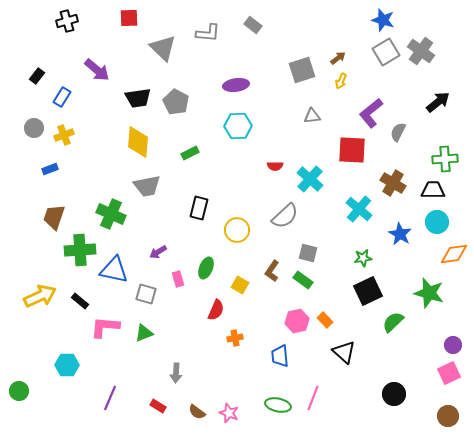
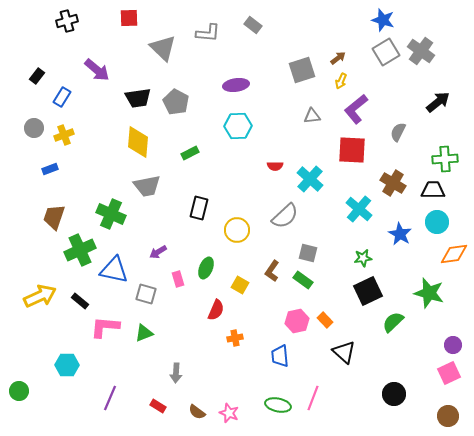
purple L-shape at (371, 113): moved 15 px left, 4 px up
green cross at (80, 250): rotated 20 degrees counterclockwise
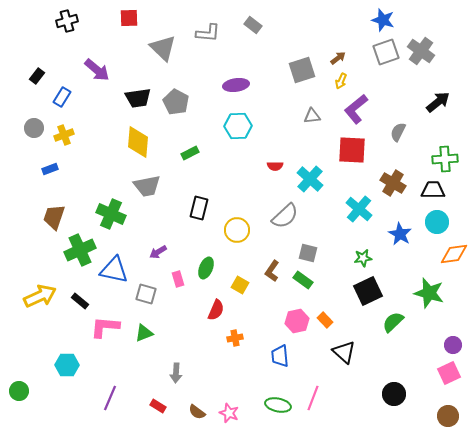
gray square at (386, 52): rotated 12 degrees clockwise
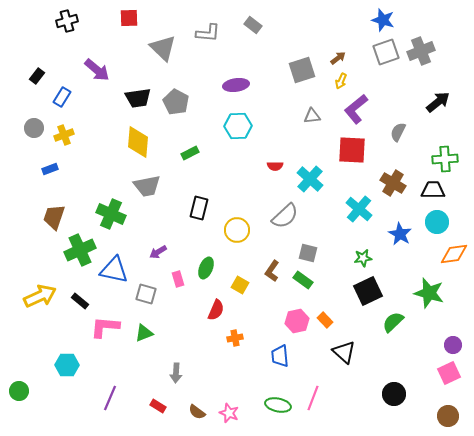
gray cross at (421, 51): rotated 32 degrees clockwise
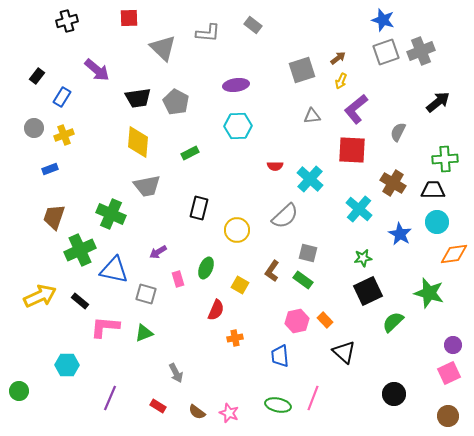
gray arrow at (176, 373): rotated 30 degrees counterclockwise
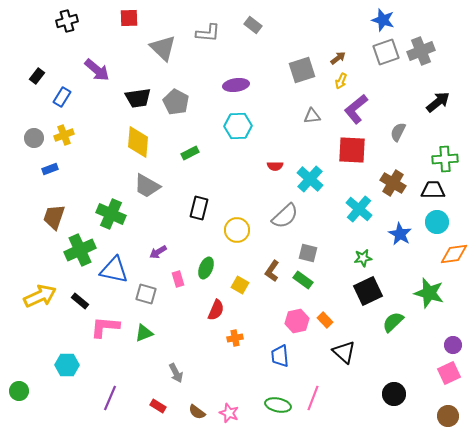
gray circle at (34, 128): moved 10 px down
gray trapezoid at (147, 186): rotated 40 degrees clockwise
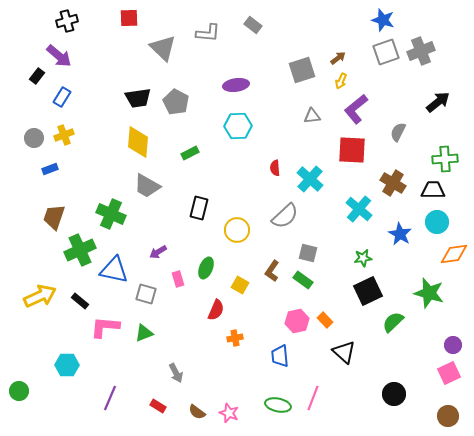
purple arrow at (97, 70): moved 38 px left, 14 px up
red semicircle at (275, 166): moved 2 px down; rotated 84 degrees clockwise
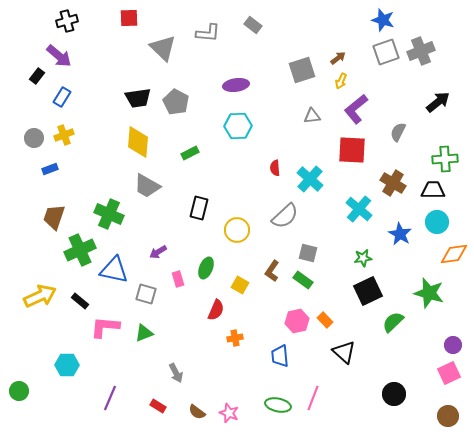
green cross at (111, 214): moved 2 px left
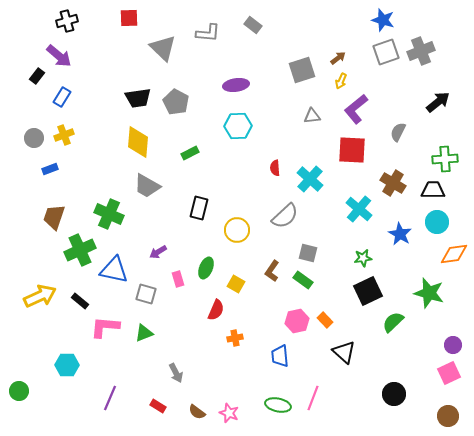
yellow square at (240, 285): moved 4 px left, 1 px up
